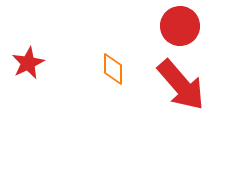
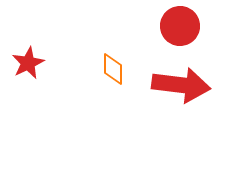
red arrow: rotated 42 degrees counterclockwise
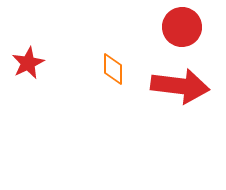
red circle: moved 2 px right, 1 px down
red arrow: moved 1 px left, 1 px down
